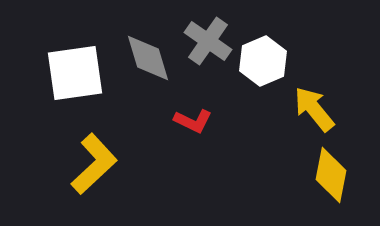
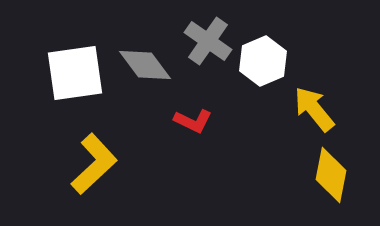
gray diamond: moved 3 px left, 7 px down; rotated 20 degrees counterclockwise
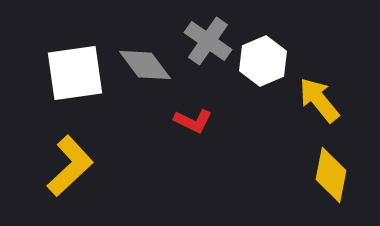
yellow arrow: moved 5 px right, 9 px up
yellow L-shape: moved 24 px left, 2 px down
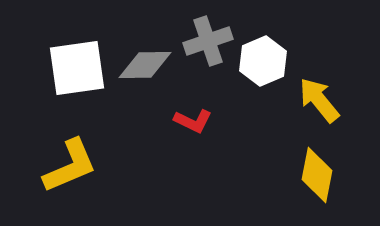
gray cross: rotated 36 degrees clockwise
gray diamond: rotated 54 degrees counterclockwise
white square: moved 2 px right, 5 px up
yellow L-shape: rotated 20 degrees clockwise
yellow diamond: moved 14 px left
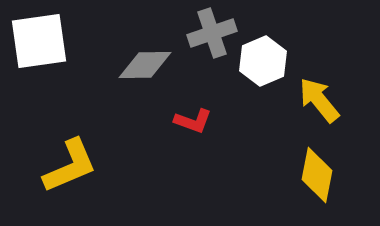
gray cross: moved 4 px right, 8 px up
white square: moved 38 px left, 27 px up
red L-shape: rotated 6 degrees counterclockwise
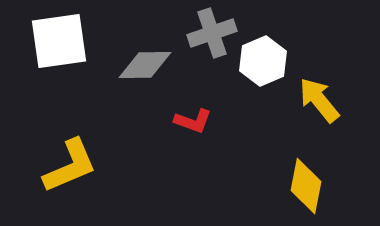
white square: moved 20 px right
yellow diamond: moved 11 px left, 11 px down
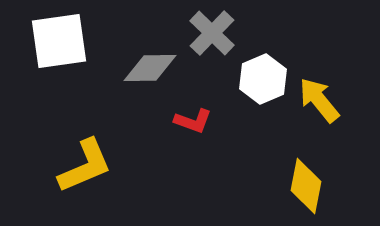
gray cross: rotated 27 degrees counterclockwise
white hexagon: moved 18 px down
gray diamond: moved 5 px right, 3 px down
yellow L-shape: moved 15 px right
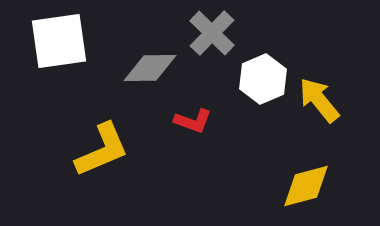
yellow L-shape: moved 17 px right, 16 px up
yellow diamond: rotated 64 degrees clockwise
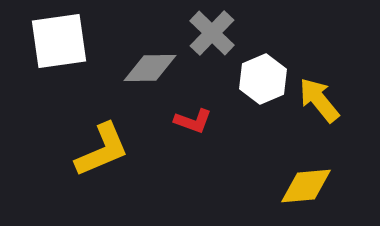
yellow diamond: rotated 10 degrees clockwise
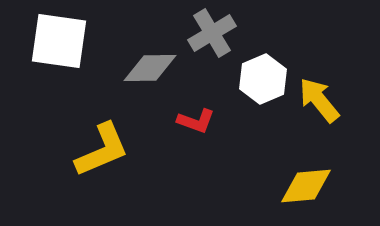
gray cross: rotated 15 degrees clockwise
white square: rotated 16 degrees clockwise
red L-shape: moved 3 px right
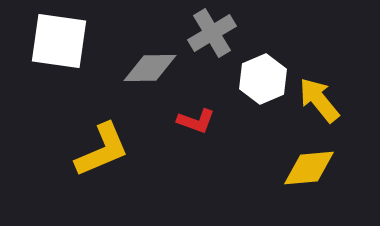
yellow diamond: moved 3 px right, 18 px up
